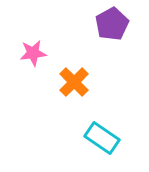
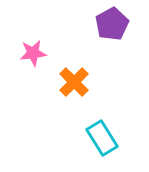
cyan rectangle: rotated 24 degrees clockwise
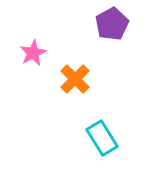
pink star: rotated 20 degrees counterclockwise
orange cross: moved 1 px right, 3 px up
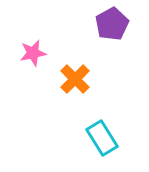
pink star: rotated 16 degrees clockwise
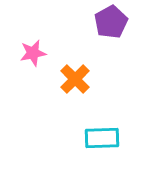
purple pentagon: moved 1 px left, 2 px up
cyan rectangle: rotated 60 degrees counterclockwise
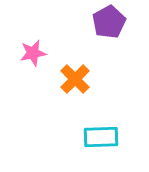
purple pentagon: moved 2 px left
cyan rectangle: moved 1 px left, 1 px up
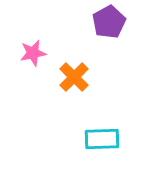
orange cross: moved 1 px left, 2 px up
cyan rectangle: moved 1 px right, 2 px down
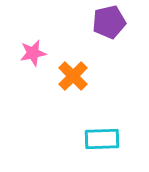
purple pentagon: rotated 16 degrees clockwise
orange cross: moved 1 px left, 1 px up
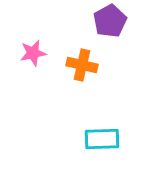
purple pentagon: moved 1 px right, 1 px up; rotated 16 degrees counterclockwise
orange cross: moved 9 px right, 11 px up; rotated 32 degrees counterclockwise
